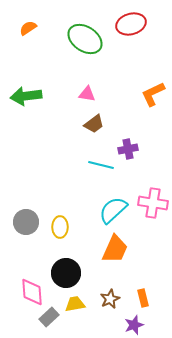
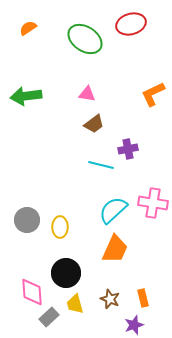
gray circle: moved 1 px right, 2 px up
brown star: rotated 24 degrees counterclockwise
yellow trapezoid: rotated 95 degrees counterclockwise
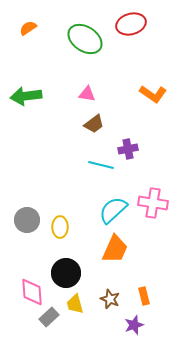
orange L-shape: rotated 120 degrees counterclockwise
orange rectangle: moved 1 px right, 2 px up
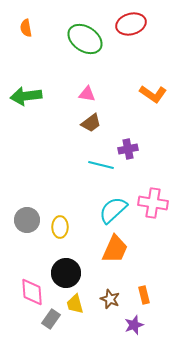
orange semicircle: moved 2 px left; rotated 66 degrees counterclockwise
brown trapezoid: moved 3 px left, 1 px up
orange rectangle: moved 1 px up
gray rectangle: moved 2 px right, 2 px down; rotated 12 degrees counterclockwise
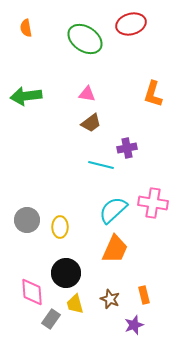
orange L-shape: rotated 72 degrees clockwise
purple cross: moved 1 px left, 1 px up
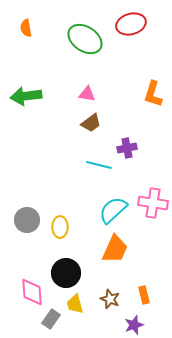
cyan line: moved 2 px left
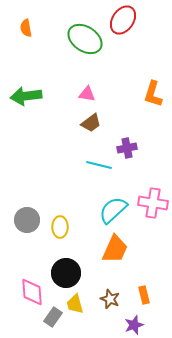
red ellipse: moved 8 px left, 4 px up; rotated 40 degrees counterclockwise
gray rectangle: moved 2 px right, 2 px up
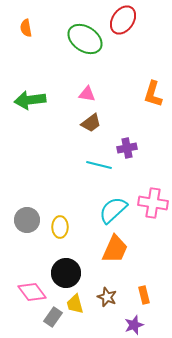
green arrow: moved 4 px right, 4 px down
pink diamond: rotated 32 degrees counterclockwise
brown star: moved 3 px left, 2 px up
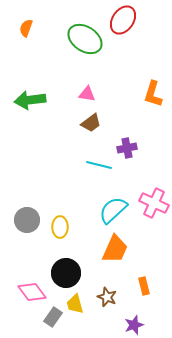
orange semicircle: rotated 30 degrees clockwise
pink cross: moved 1 px right; rotated 16 degrees clockwise
orange rectangle: moved 9 px up
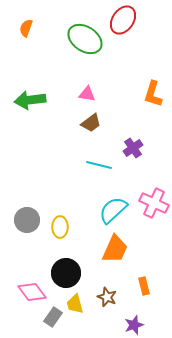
purple cross: moved 6 px right; rotated 24 degrees counterclockwise
